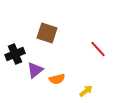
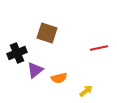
red line: moved 1 px right, 1 px up; rotated 60 degrees counterclockwise
black cross: moved 2 px right, 1 px up
orange semicircle: moved 2 px right, 1 px up
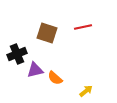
red line: moved 16 px left, 21 px up
black cross: moved 1 px down
purple triangle: rotated 24 degrees clockwise
orange semicircle: moved 4 px left; rotated 56 degrees clockwise
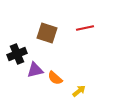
red line: moved 2 px right, 1 px down
yellow arrow: moved 7 px left
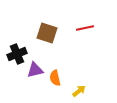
orange semicircle: rotated 35 degrees clockwise
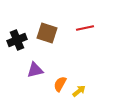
black cross: moved 14 px up
orange semicircle: moved 5 px right, 6 px down; rotated 42 degrees clockwise
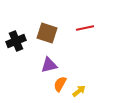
black cross: moved 1 px left, 1 px down
purple triangle: moved 14 px right, 5 px up
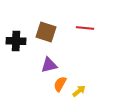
red line: rotated 18 degrees clockwise
brown square: moved 1 px left, 1 px up
black cross: rotated 24 degrees clockwise
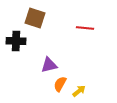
brown square: moved 11 px left, 14 px up
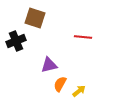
red line: moved 2 px left, 9 px down
black cross: rotated 24 degrees counterclockwise
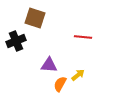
purple triangle: rotated 18 degrees clockwise
yellow arrow: moved 1 px left, 16 px up
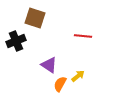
red line: moved 1 px up
purple triangle: rotated 30 degrees clockwise
yellow arrow: moved 1 px down
